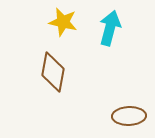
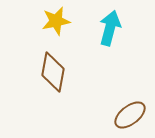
yellow star: moved 7 px left, 1 px up; rotated 24 degrees counterclockwise
brown ellipse: moved 1 px right, 1 px up; rotated 36 degrees counterclockwise
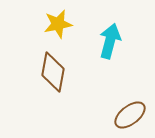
yellow star: moved 2 px right, 3 px down
cyan arrow: moved 13 px down
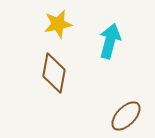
brown diamond: moved 1 px right, 1 px down
brown ellipse: moved 4 px left, 1 px down; rotated 8 degrees counterclockwise
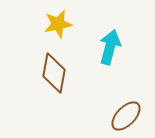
cyan arrow: moved 6 px down
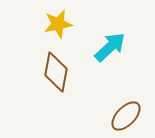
cyan arrow: rotated 32 degrees clockwise
brown diamond: moved 2 px right, 1 px up
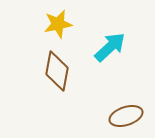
brown diamond: moved 1 px right, 1 px up
brown ellipse: rotated 28 degrees clockwise
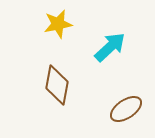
brown diamond: moved 14 px down
brown ellipse: moved 7 px up; rotated 16 degrees counterclockwise
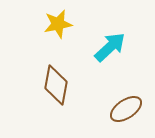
brown diamond: moved 1 px left
